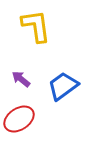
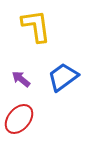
blue trapezoid: moved 9 px up
red ellipse: rotated 16 degrees counterclockwise
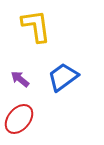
purple arrow: moved 1 px left
